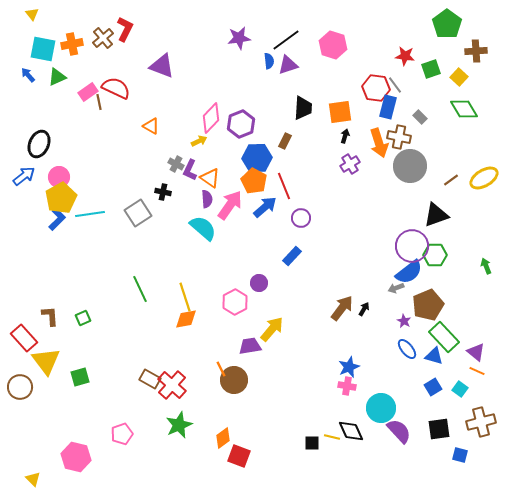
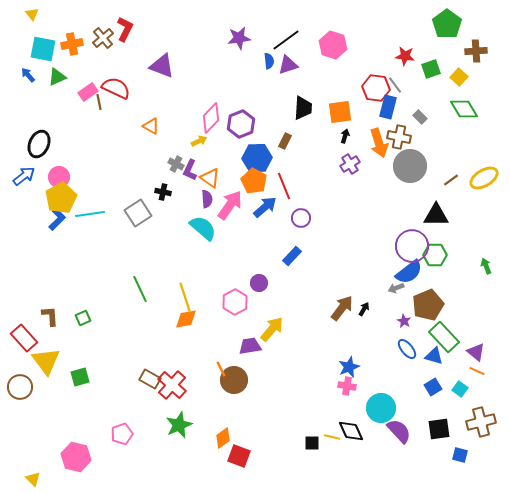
black triangle at (436, 215): rotated 20 degrees clockwise
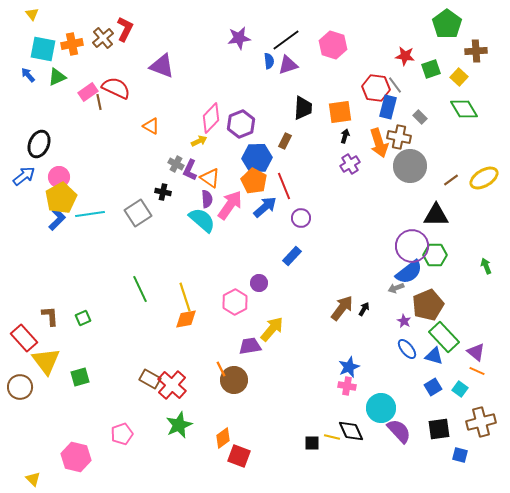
cyan semicircle at (203, 228): moved 1 px left, 8 px up
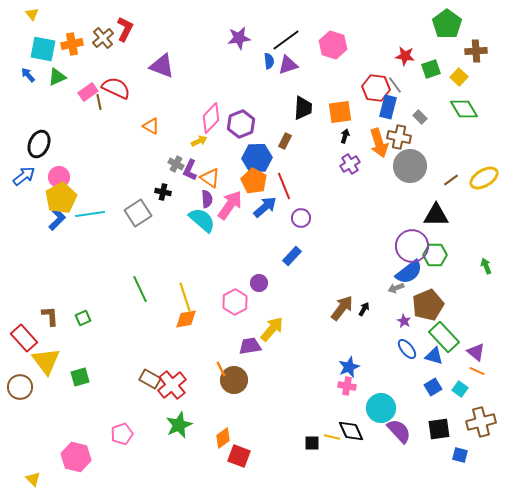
red cross at (172, 385): rotated 8 degrees clockwise
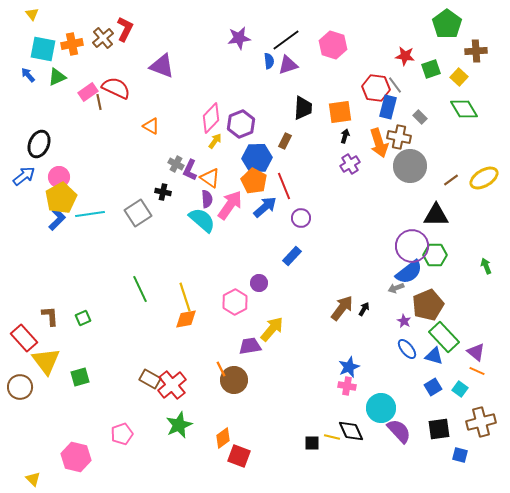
yellow arrow at (199, 141): moved 16 px right; rotated 28 degrees counterclockwise
